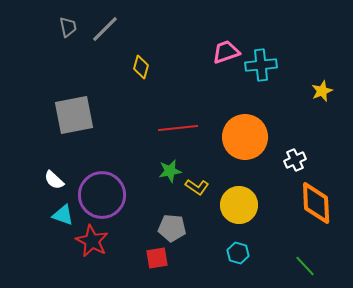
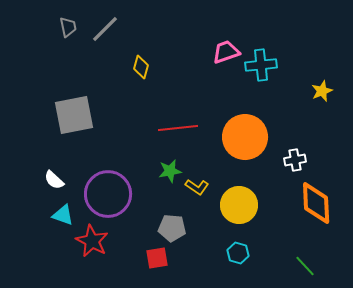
white cross: rotated 15 degrees clockwise
purple circle: moved 6 px right, 1 px up
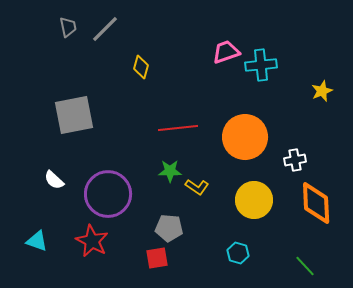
green star: rotated 10 degrees clockwise
yellow circle: moved 15 px right, 5 px up
cyan triangle: moved 26 px left, 26 px down
gray pentagon: moved 3 px left
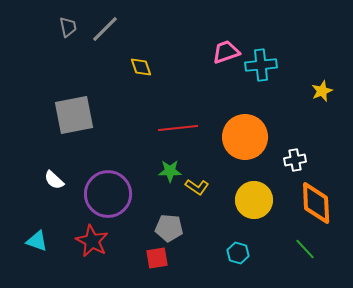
yellow diamond: rotated 35 degrees counterclockwise
green line: moved 17 px up
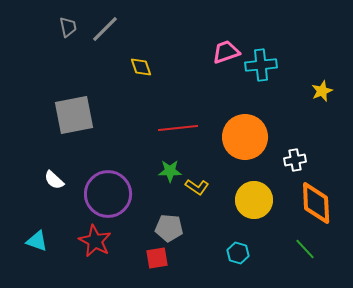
red star: moved 3 px right
